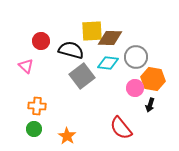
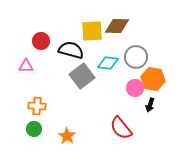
brown diamond: moved 7 px right, 12 px up
pink triangle: rotated 42 degrees counterclockwise
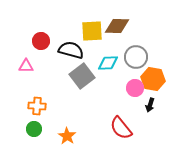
cyan diamond: rotated 10 degrees counterclockwise
